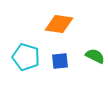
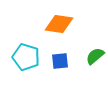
green semicircle: rotated 66 degrees counterclockwise
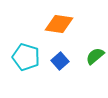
blue square: rotated 36 degrees counterclockwise
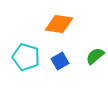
blue square: rotated 12 degrees clockwise
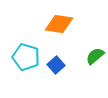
blue square: moved 4 px left, 4 px down; rotated 12 degrees counterclockwise
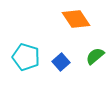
orange diamond: moved 17 px right, 5 px up; rotated 48 degrees clockwise
blue square: moved 5 px right, 3 px up
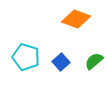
orange diamond: rotated 36 degrees counterclockwise
green semicircle: moved 1 px left, 5 px down
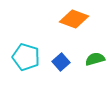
orange diamond: moved 2 px left
green semicircle: moved 1 px right, 2 px up; rotated 24 degrees clockwise
